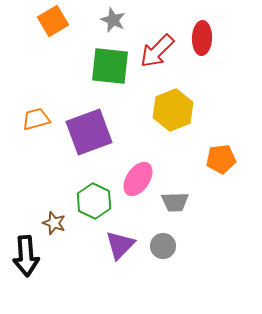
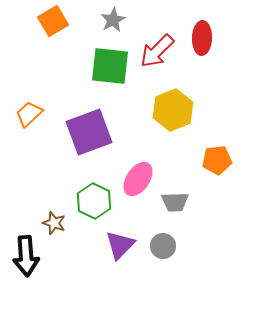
gray star: rotated 20 degrees clockwise
orange trapezoid: moved 7 px left, 5 px up; rotated 28 degrees counterclockwise
orange pentagon: moved 4 px left, 1 px down
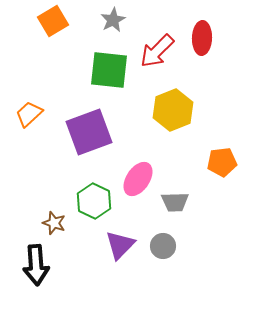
green square: moved 1 px left, 4 px down
orange pentagon: moved 5 px right, 2 px down
black arrow: moved 10 px right, 9 px down
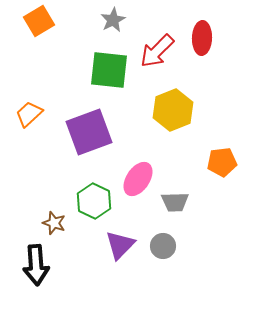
orange square: moved 14 px left
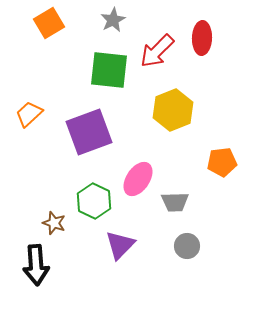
orange square: moved 10 px right, 2 px down
gray circle: moved 24 px right
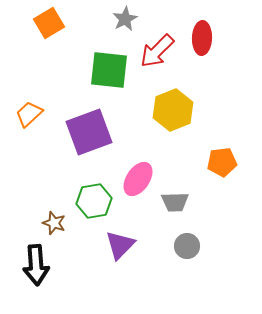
gray star: moved 12 px right, 1 px up
green hexagon: rotated 24 degrees clockwise
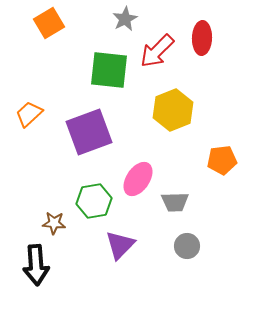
orange pentagon: moved 2 px up
brown star: rotated 15 degrees counterclockwise
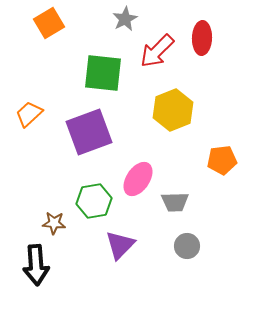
green square: moved 6 px left, 3 px down
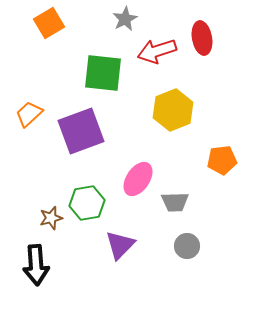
red ellipse: rotated 12 degrees counterclockwise
red arrow: rotated 27 degrees clockwise
purple square: moved 8 px left, 1 px up
green hexagon: moved 7 px left, 2 px down
brown star: moved 3 px left, 5 px up; rotated 20 degrees counterclockwise
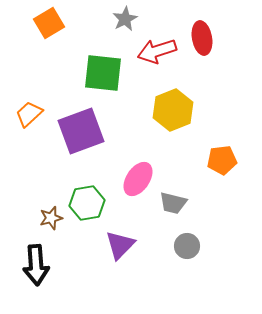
gray trapezoid: moved 2 px left, 1 px down; rotated 16 degrees clockwise
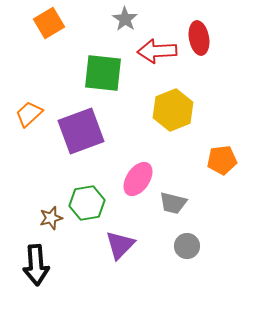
gray star: rotated 10 degrees counterclockwise
red ellipse: moved 3 px left
red arrow: rotated 15 degrees clockwise
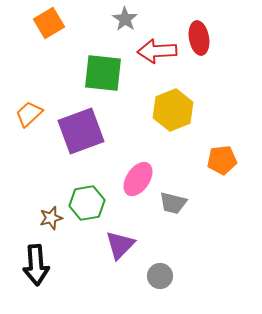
gray circle: moved 27 px left, 30 px down
